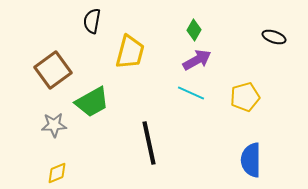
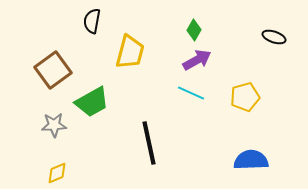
blue semicircle: rotated 88 degrees clockwise
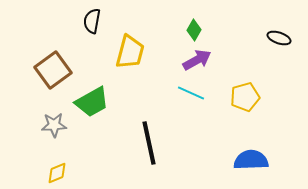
black ellipse: moved 5 px right, 1 px down
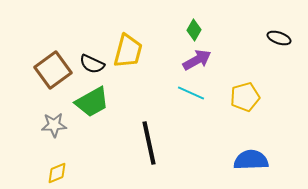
black semicircle: moved 43 px down; rotated 75 degrees counterclockwise
yellow trapezoid: moved 2 px left, 1 px up
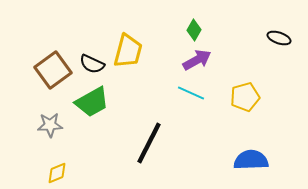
gray star: moved 4 px left
black line: rotated 39 degrees clockwise
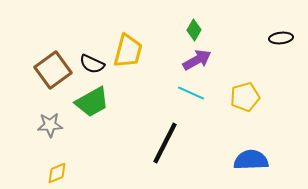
black ellipse: moved 2 px right; rotated 25 degrees counterclockwise
black line: moved 16 px right
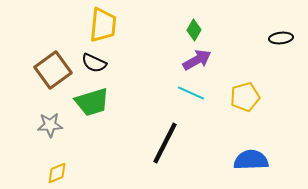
yellow trapezoid: moved 25 px left, 26 px up; rotated 9 degrees counterclockwise
black semicircle: moved 2 px right, 1 px up
green trapezoid: rotated 12 degrees clockwise
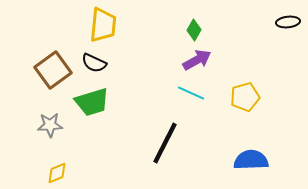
black ellipse: moved 7 px right, 16 px up
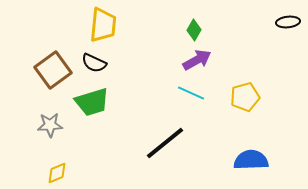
black line: rotated 24 degrees clockwise
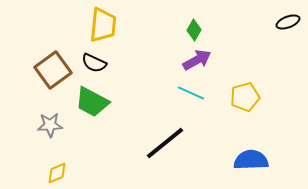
black ellipse: rotated 15 degrees counterclockwise
green trapezoid: rotated 45 degrees clockwise
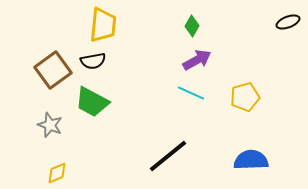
green diamond: moved 2 px left, 4 px up
black semicircle: moved 1 px left, 2 px up; rotated 35 degrees counterclockwise
gray star: rotated 25 degrees clockwise
black line: moved 3 px right, 13 px down
